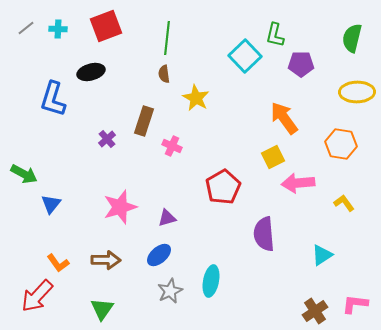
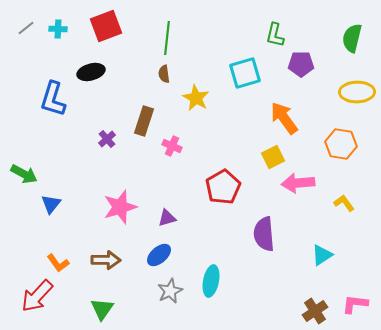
cyan square: moved 17 px down; rotated 28 degrees clockwise
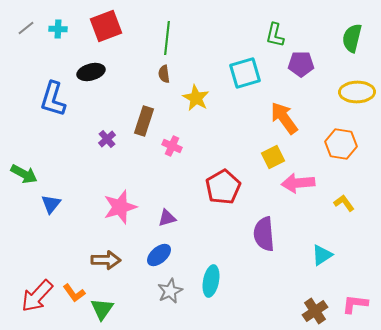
orange L-shape: moved 16 px right, 30 px down
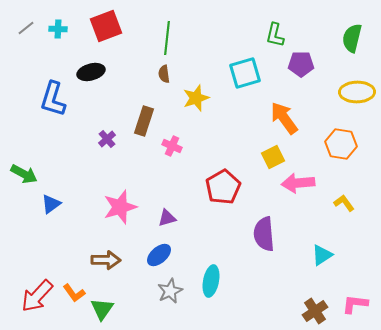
yellow star: rotated 24 degrees clockwise
blue triangle: rotated 15 degrees clockwise
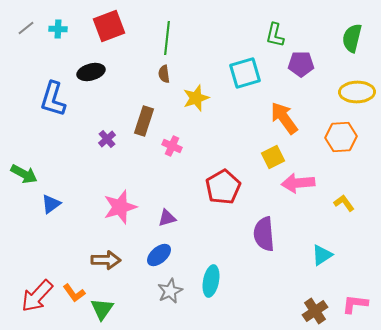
red square: moved 3 px right
orange hexagon: moved 7 px up; rotated 12 degrees counterclockwise
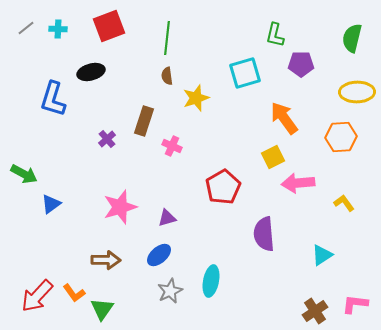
brown semicircle: moved 3 px right, 2 px down
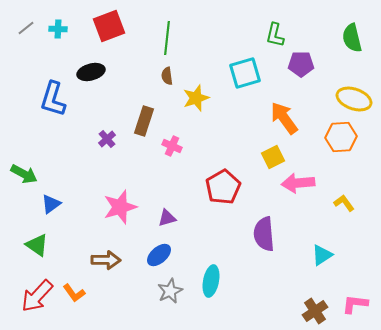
green semicircle: rotated 28 degrees counterclockwise
yellow ellipse: moved 3 px left, 7 px down; rotated 20 degrees clockwise
green triangle: moved 65 px left, 64 px up; rotated 30 degrees counterclockwise
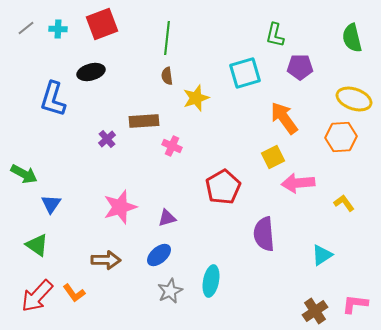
red square: moved 7 px left, 2 px up
purple pentagon: moved 1 px left, 3 px down
brown rectangle: rotated 68 degrees clockwise
blue triangle: rotated 20 degrees counterclockwise
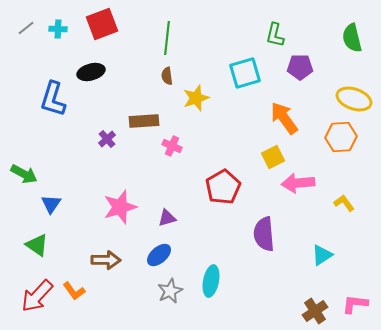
orange L-shape: moved 2 px up
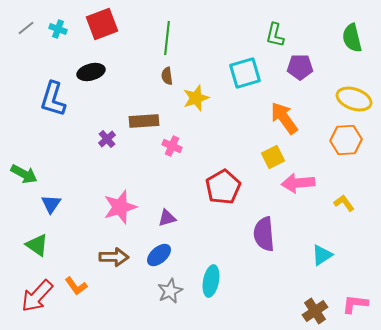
cyan cross: rotated 18 degrees clockwise
orange hexagon: moved 5 px right, 3 px down
brown arrow: moved 8 px right, 3 px up
orange L-shape: moved 2 px right, 5 px up
